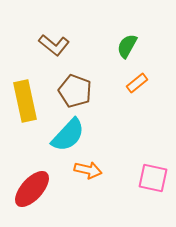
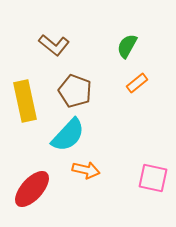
orange arrow: moved 2 px left
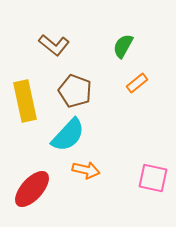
green semicircle: moved 4 px left
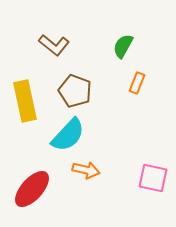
orange rectangle: rotated 30 degrees counterclockwise
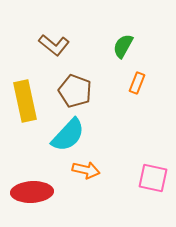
red ellipse: moved 3 px down; rotated 45 degrees clockwise
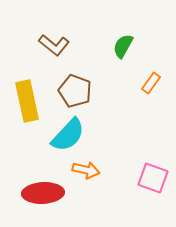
orange rectangle: moved 14 px right; rotated 15 degrees clockwise
yellow rectangle: moved 2 px right
pink square: rotated 8 degrees clockwise
red ellipse: moved 11 px right, 1 px down
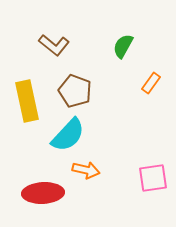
pink square: rotated 28 degrees counterclockwise
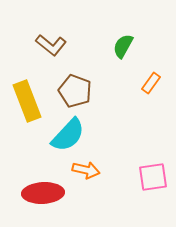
brown L-shape: moved 3 px left
yellow rectangle: rotated 9 degrees counterclockwise
pink square: moved 1 px up
